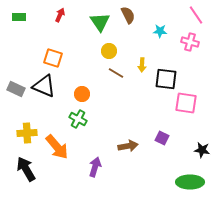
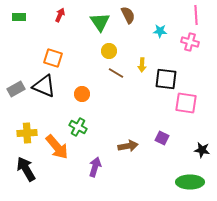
pink line: rotated 30 degrees clockwise
gray rectangle: rotated 54 degrees counterclockwise
green cross: moved 8 px down
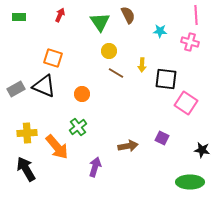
pink square: rotated 25 degrees clockwise
green cross: rotated 24 degrees clockwise
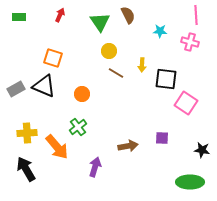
purple square: rotated 24 degrees counterclockwise
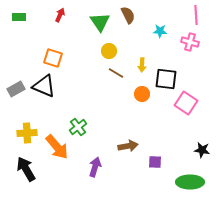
orange circle: moved 60 px right
purple square: moved 7 px left, 24 px down
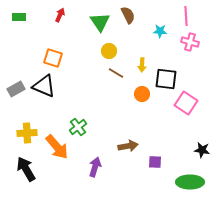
pink line: moved 10 px left, 1 px down
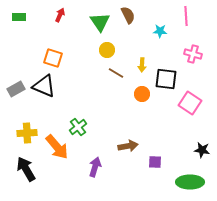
pink cross: moved 3 px right, 12 px down
yellow circle: moved 2 px left, 1 px up
pink square: moved 4 px right
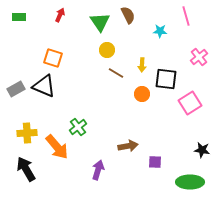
pink line: rotated 12 degrees counterclockwise
pink cross: moved 6 px right, 3 px down; rotated 36 degrees clockwise
pink square: rotated 25 degrees clockwise
purple arrow: moved 3 px right, 3 px down
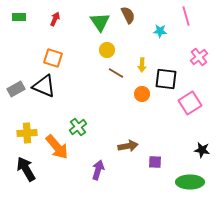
red arrow: moved 5 px left, 4 px down
